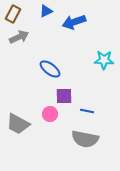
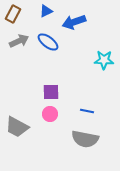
gray arrow: moved 4 px down
blue ellipse: moved 2 px left, 27 px up
purple square: moved 13 px left, 4 px up
gray trapezoid: moved 1 px left, 3 px down
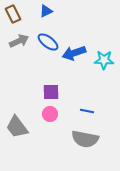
brown rectangle: rotated 54 degrees counterclockwise
blue arrow: moved 31 px down
gray trapezoid: rotated 25 degrees clockwise
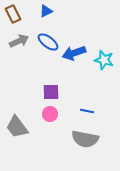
cyan star: rotated 12 degrees clockwise
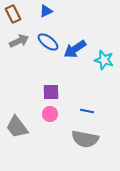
blue arrow: moved 1 px right, 4 px up; rotated 15 degrees counterclockwise
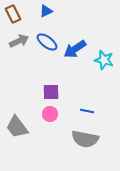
blue ellipse: moved 1 px left
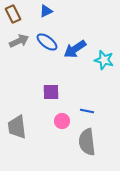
pink circle: moved 12 px right, 7 px down
gray trapezoid: rotated 30 degrees clockwise
gray semicircle: moved 2 px right, 3 px down; rotated 72 degrees clockwise
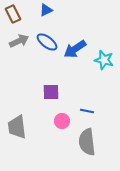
blue triangle: moved 1 px up
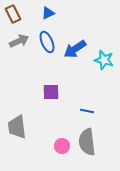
blue triangle: moved 2 px right, 3 px down
blue ellipse: rotated 30 degrees clockwise
pink circle: moved 25 px down
